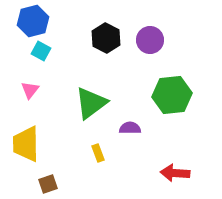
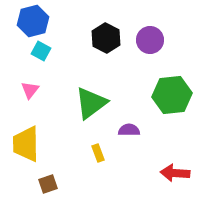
purple semicircle: moved 1 px left, 2 px down
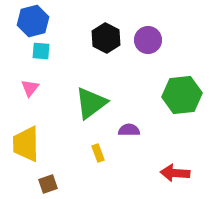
purple circle: moved 2 px left
cyan square: rotated 24 degrees counterclockwise
pink triangle: moved 2 px up
green hexagon: moved 10 px right
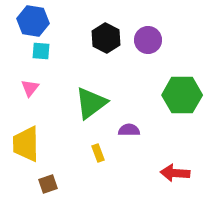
blue hexagon: rotated 24 degrees clockwise
green hexagon: rotated 6 degrees clockwise
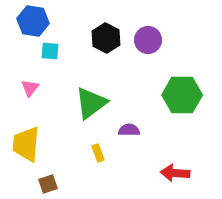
cyan square: moved 9 px right
yellow trapezoid: rotated 6 degrees clockwise
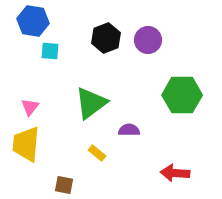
black hexagon: rotated 12 degrees clockwise
pink triangle: moved 19 px down
yellow rectangle: moved 1 px left; rotated 30 degrees counterclockwise
brown square: moved 16 px right, 1 px down; rotated 30 degrees clockwise
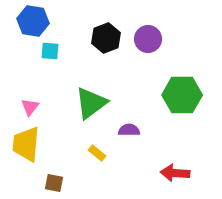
purple circle: moved 1 px up
brown square: moved 10 px left, 2 px up
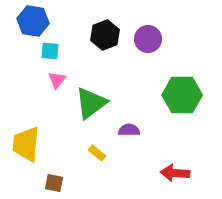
black hexagon: moved 1 px left, 3 px up
pink triangle: moved 27 px right, 27 px up
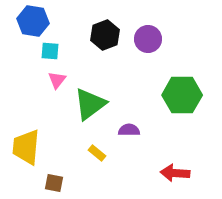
green triangle: moved 1 px left, 1 px down
yellow trapezoid: moved 3 px down
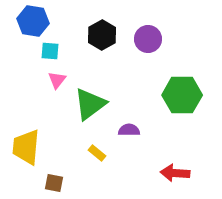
black hexagon: moved 3 px left; rotated 8 degrees counterclockwise
